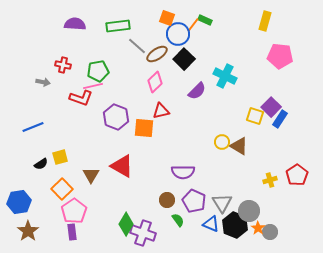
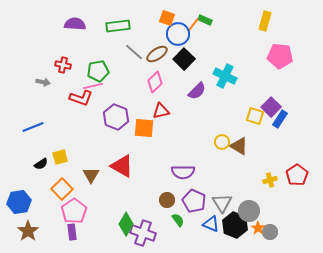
gray line at (137, 46): moved 3 px left, 6 px down
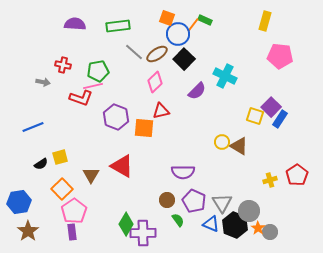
purple cross at (143, 233): rotated 20 degrees counterclockwise
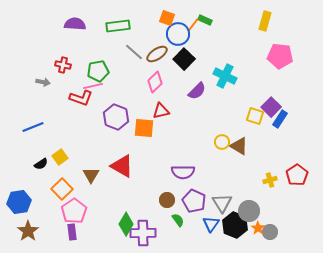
yellow square at (60, 157): rotated 21 degrees counterclockwise
blue triangle at (211, 224): rotated 42 degrees clockwise
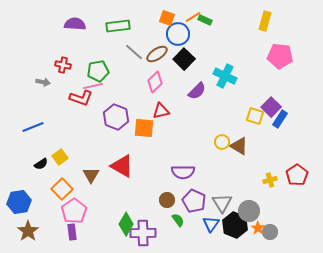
orange line at (193, 25): moved 8 px up; rotated 21 degrees clockwise
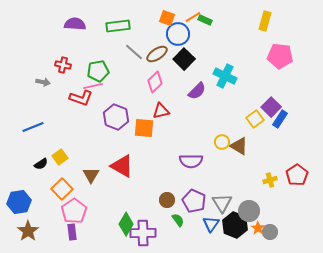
yellow square at (255, 116): moved 3 px down; rotated 36 degrees clockwise
purple semicircle at (183, 172): moved 8 px right, 11 px up
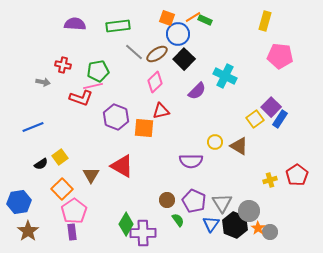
yellow circle at (222, 142): moved 7 px left
